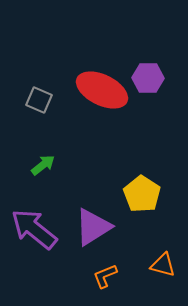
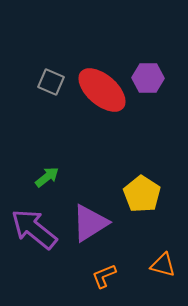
red ellipse: rotated 15 degrees clockwise
gray square: moved 12 px right, 18 px up
green arrow: moved 4 px right, 12 px down
purple triangle: moved 3 px left, 4 px up
orange L-shape: moved 1 px left
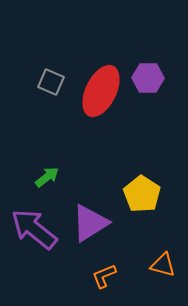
red ellipse: moved 1 px left, 1 px down; rotated 75 degrees clockwise
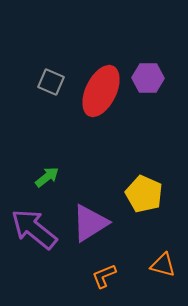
yellow pentagon: moved 2 px right; rotated 9 degrees counterclockwise
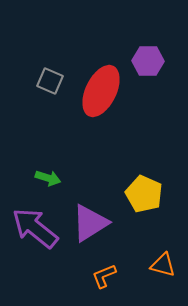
purple hexagon: moved 17 px up
gray square: moved 1 px left, 1 px up
green arrow: moved 1 px right, 1 px down; rotated 55 degrees clockwise
purple arrow: moved 1 px right, 1 px up
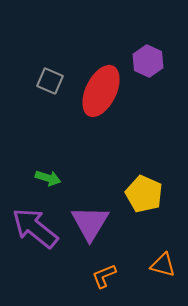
purple hexagon: rotated 24 degrees clockwise
purple triangle: rotated 27 degrees counterclockwise
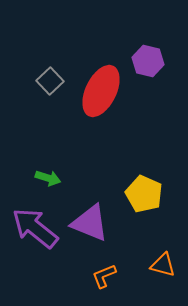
purple hexagon: rotated 12 degrees counterclockwise
gray square: rotated 24 degrees clockwise
purple triangle: rotated 39 degrees counterclockwise
